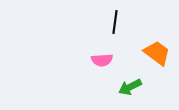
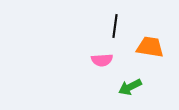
black line: moved 4 px down
orange trapezoid: moved 7 px left, 6 px up; rotated 28 degrees counterclockwise
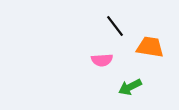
black line: rotated 45 degrees counterclockwise
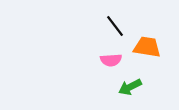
orange trapezoid: moved 3 px left
pink semicircle: moved 9 px right
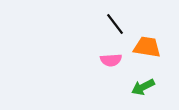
black line: moved 2 px up
green arrow: moved 13 px right
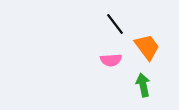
orange trapezoid: rotated 44 degrees clockwise
green arrow: moved 2 px up; rotated 105 degrees clockwise
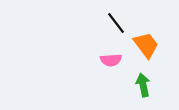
black line: moved 1 px right, 1 px up
orange trapezoid: moved 1 px left, 2 px up
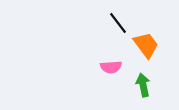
black line: moved 2 px right
pink semicircle: moved 7 px down
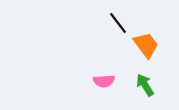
pink semicircle: moved 7 px left, 14 px down
green arrow: moved 2 px right; rotated 20 degrees counterclockwise
